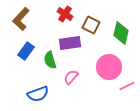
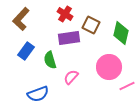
purple rectangle: moved 1 px left, 5 px up
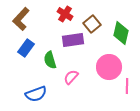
brown square: moved 1 px right, 1 px up; rotated 24 degrees clockwise
purple rectangle: moved 4 px right, 2 px down
blue rectangle: moved 3 px up
pink line: rotated 63 degrees counterclockwise
blue semicircle: moved 2 px left
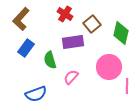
purple rectangle: moved 2 px down
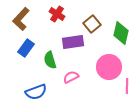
red cross: moved 8 px left
pink semicircle: rotated 21 degrees clockwise
blue semicircle: moved 2 px up
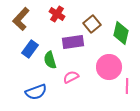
blue rectangle: moved 4 px right, 1 px down
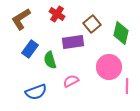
brown L-shape: rotated 15 degrees clockwise
pink semicircle: moved 4 px down
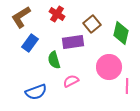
brown L-shape: moved 2 px up
blue rectangle: moved 6 px up
green semicircle: moved 4 px right
